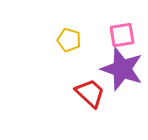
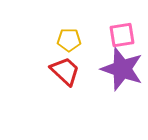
yellow pentagon: rotated 15 degrees counterclockwise
red trapezoid: moved 25 px left, 22 px up
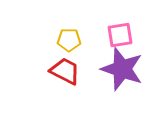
pink square: moved 2 px left
red trapezoid: rotated 16 degrees counterclockwise
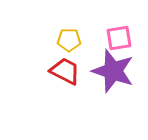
pink square: moved 1 px left, 3 px down
purple star: moved 9 px left, 2 px down
